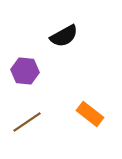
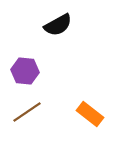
black semicircle: moved 6 px left, 11 px up
brown line: moved 10 px up
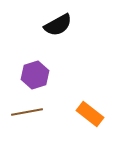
purple hexagon: moved 10 px right, 4 px down; rotated 24 degrees counterclockwise
brown line: rotated 24 degrees clockwise
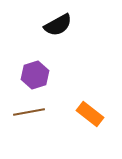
brown line: moved 2 px right
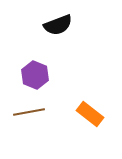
black semicircle: rotated 8 degrees clockwise
purple hexagon: rotated 20 degrees counterclockwise
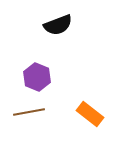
purple hexagon: moved 2 px right, 2 px down
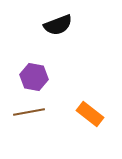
purple hexagon: moved 3 px left; rotated 12 degrees counterclockwise
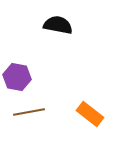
black semicircle: rotated 148 degrees counterclockwise
purple hexagon: moved 17 px left
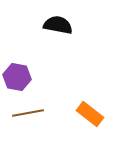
brown line: moved 1 px left, 1 px down
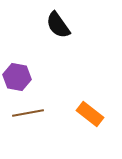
black semicircle: rotated 136 degrees counterclockwise
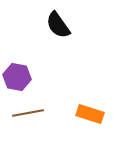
orange rectangle: rotated 20 degrees counterclockwise
